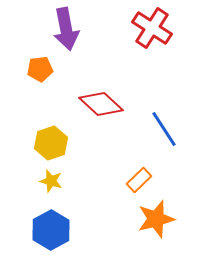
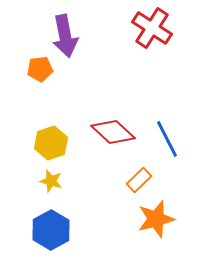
purple arrow: moved 1 px left, 7 px down
red diamond: moved 12 px right, 28 px down
blue line: moved 3 px right, 10 px down; rotated 6 degrees clockwise
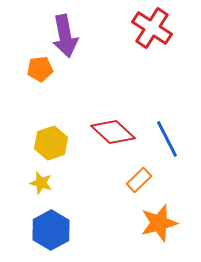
yellow star: moved 10 px left, 2 px down
orange star: moved 3 px right, 4 px down
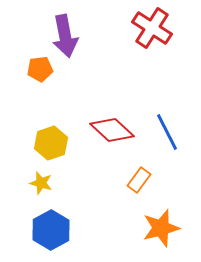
red diamond: moved 1 px left, 2 px up
blue line: moved 7 px up
orange rectangle: rotated 10 degrees counterclockwise
orange star: moved 2 px right, 5 px down
